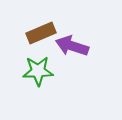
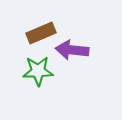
purple arrow: moved 4 px down; rotated 12 degrees counterclockwise
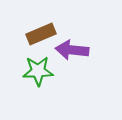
brown rectangle: moved 1 px down
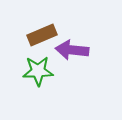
brown rectangle: moved 1 px right, 1 px down
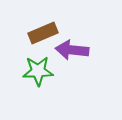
brown rectangle: moved 1 px right, 2 px up
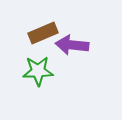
purple arrow: moved 5 px up
